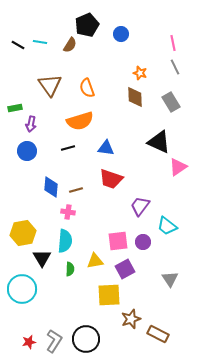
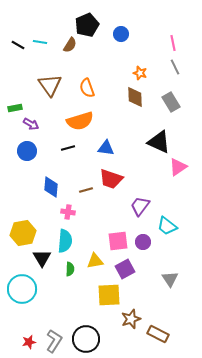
purple arrow at (31, 124): rotated 70 degrees counterclockwise
brown line at (76, 190): moved 10 px right
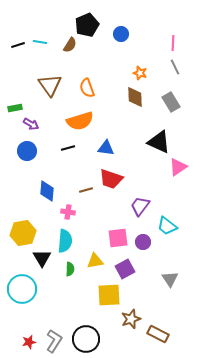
pink line at (173, 43): rotated 14 degrees clockwise
black line at (18, 45): rotated 48 degrees counterclockwise
blue diamond at (51, 187): moved 4 px left, 4 px down
pink square at (118, 241): moved 3 px up
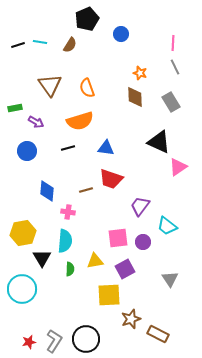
black pentagon at (87, 25): moved 6 px up
purple arrow at (31, 124): moved 5 px right, 2 px up
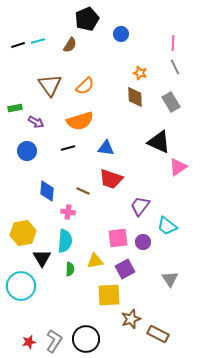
cyan line at (40, 42): moved 2 px left, 1 px up; rotated 24 degrees counterclockwise
orange semicircle at (87, 88): moved 2 px left, 2 px up; rotated 114 degrees counterclockwise
brown line at (86, 190): moved 3 px left, 1 px down; rotated 40 degrees clockwise
cyan circle at (22, 289): moved 1 px left, 3 px up
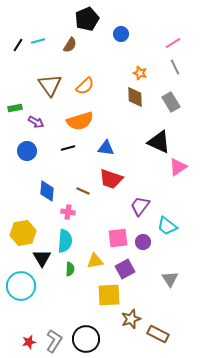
pink line at (173, 43): rotated 56 degrees clockwise
black line at (18, 45): rotated 40 degrees counterclockwise
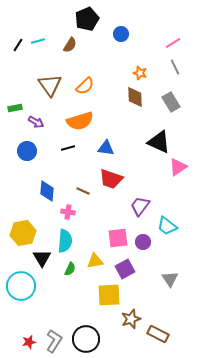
green semicircle at (70, 269): rotated 24 degrees clockwise
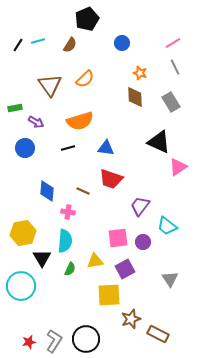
blue circle at (121, 34): moved 1 px right, 9 px down
orange semicircle at (85, 86): moved 7 px up
blue circle at (27, 151): moved 2 px left, 3 px up
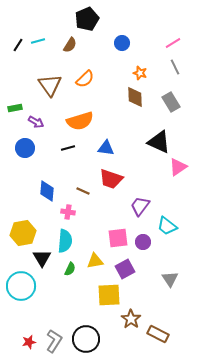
brown star at (131, 319): rotated 18 degrees counterclockwise
